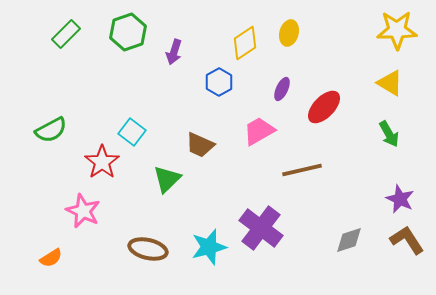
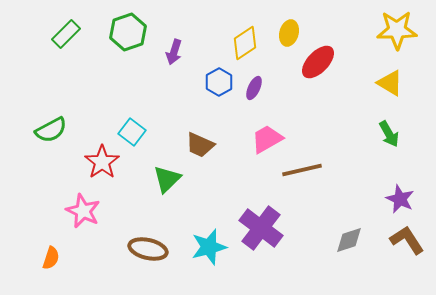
purple ellipse: moved 28 px left, 1 px up
red ellipse: moved 6 px left, 45 px up
pink trapezoid: moved 8 px right, 8 px down
orange semicircle: rotated 40 degrees counterclockwise
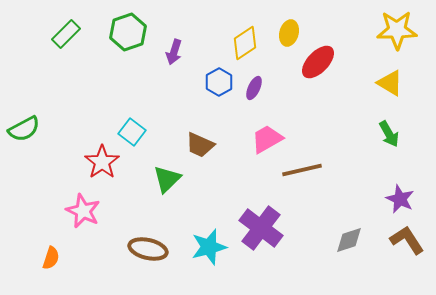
green semicircle: moved 27 px left, 1 px up
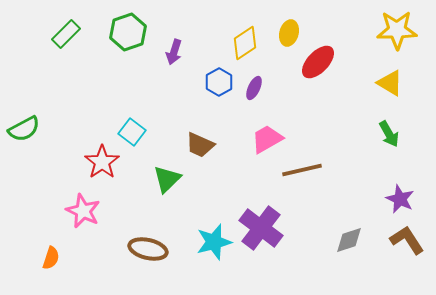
cyan star: moved 5 px right, 5 px up
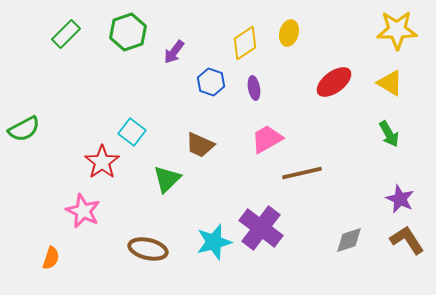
purple arrow: rotated 20 degrees clockwise
red ellipse: moved 16 px right, 20 px down; rotated 9 degrees clockwise
blue hexagon: moved 8 px left; rotated 12 degrees counterclockwise
purple ellipse: rotated 35 degrees counterclockwise
brown line: moved 3 px down
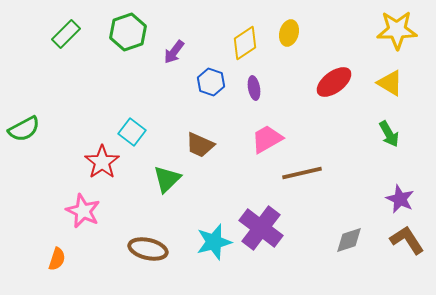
orange semicircle: moved 6 px right, 1 px down
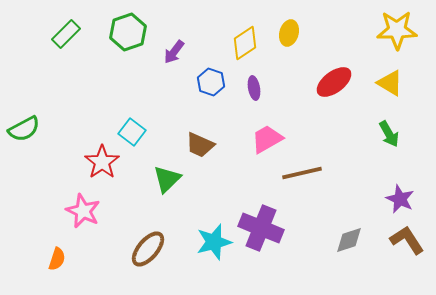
purple cross: rotated 15 degrees counterclockwise
brown ellipse: rotated 63 degrees counterclockwise
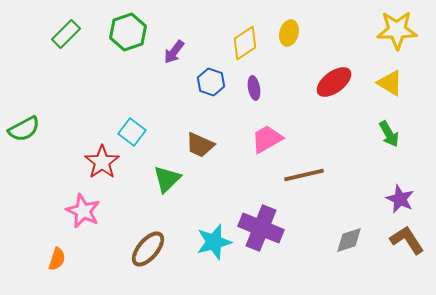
brown line: moved 2 px right, 2 px down
